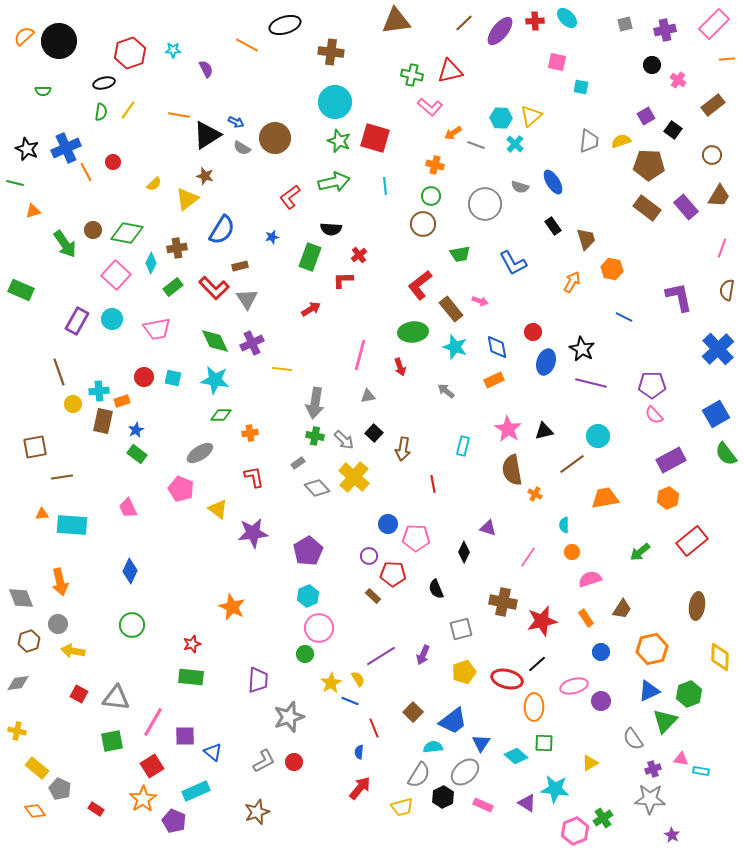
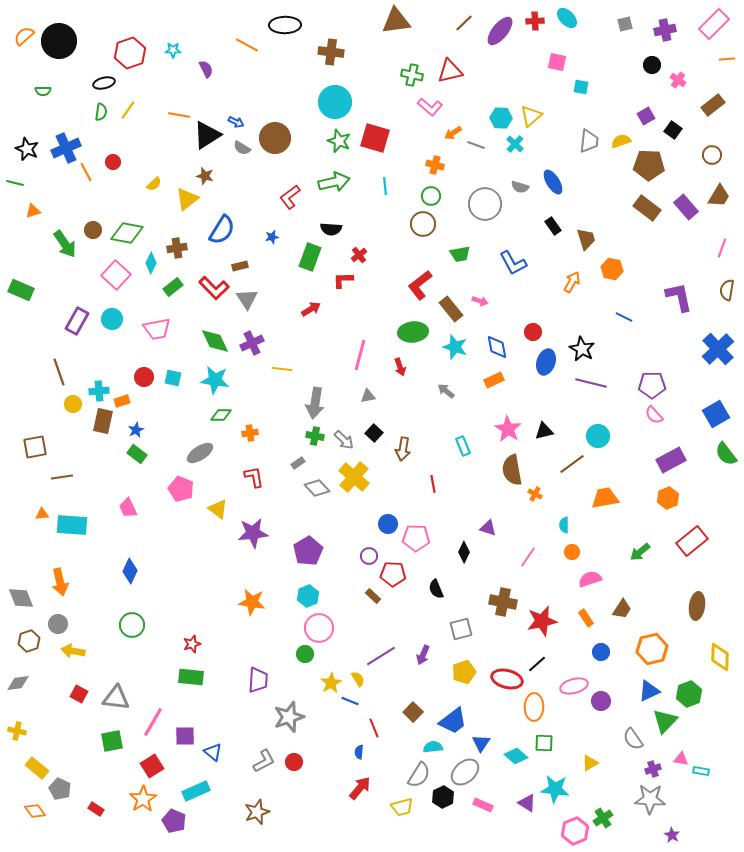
black ellipse at (285, 25): rotated 16 degrees clockwise
cyan rectangle at (463, 446): rotated 36 degrees counterclockwise
orange star at (232, 607): moved 20 px right, 5 px up; rotated 16 degrees counterclockwise
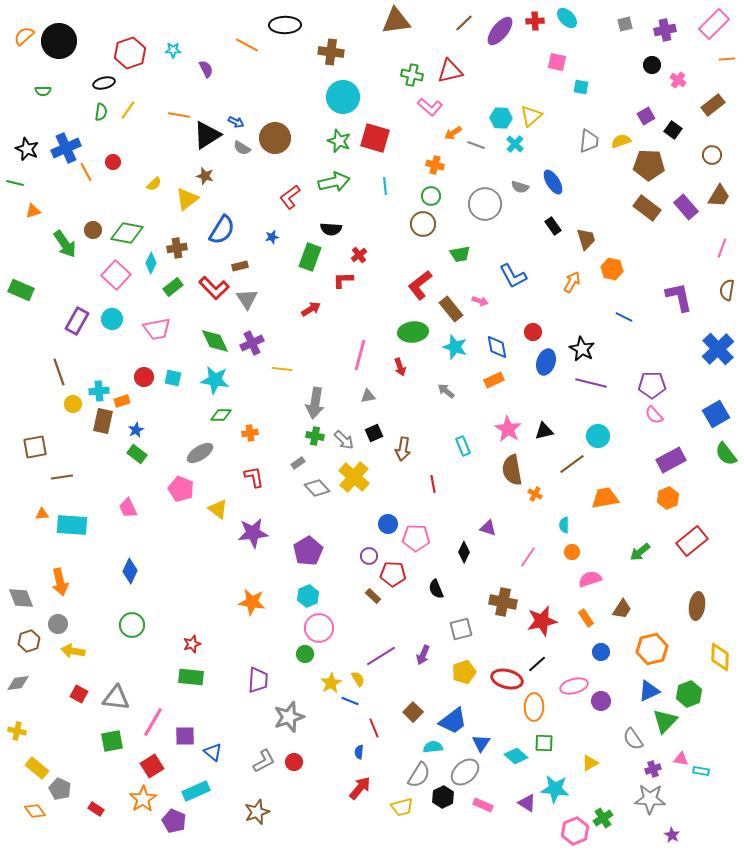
cyan circle at (335, 102): moved 8 px right, 5 px up
blue L-shape at (513, 263): moved 13 px down
black square at (374, 433): rotated 24 degrees clockwise
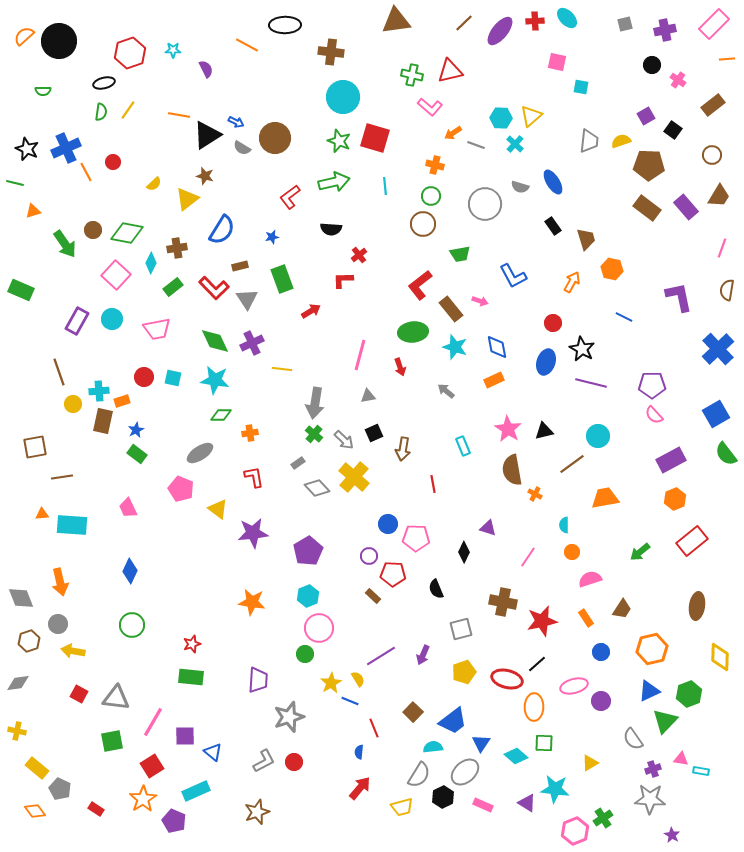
green rectangle at (310, 257): moved 28 px left, 22 px down; rotated 40 degrees counterclockwise
red arrow at (311, 309): moved 2 px down
red circle at (533, 332): moved 20 px right, 9 px up
green cross at (315, 436): moved 1 px left, 2 px up; rotated 30 degrees clockwise
orange hexagon at (668, 498): moved 7 px right, 1 px down
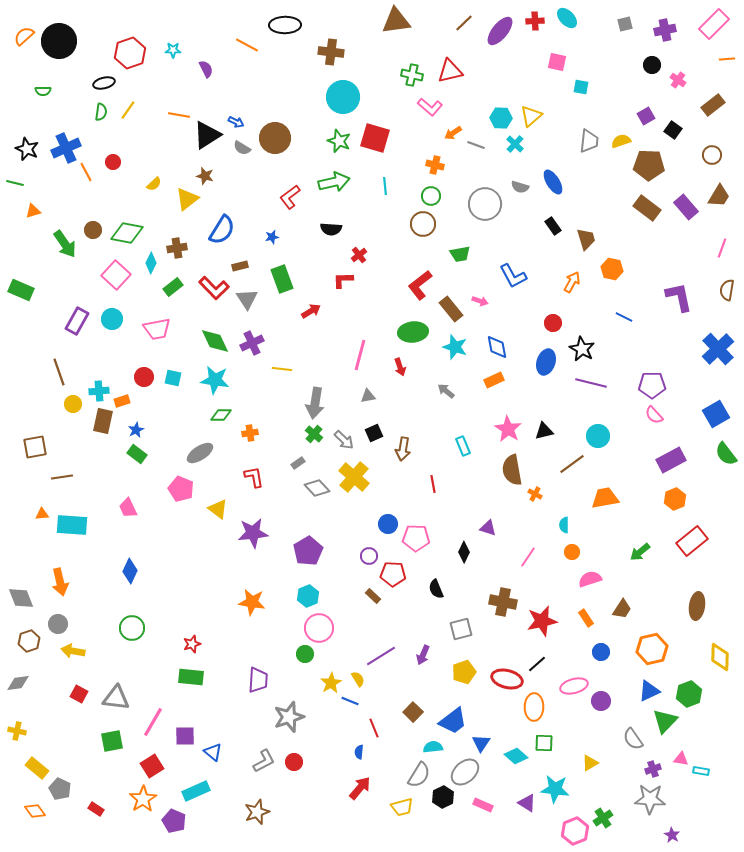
green circle at (132, 625): moved 3 px down
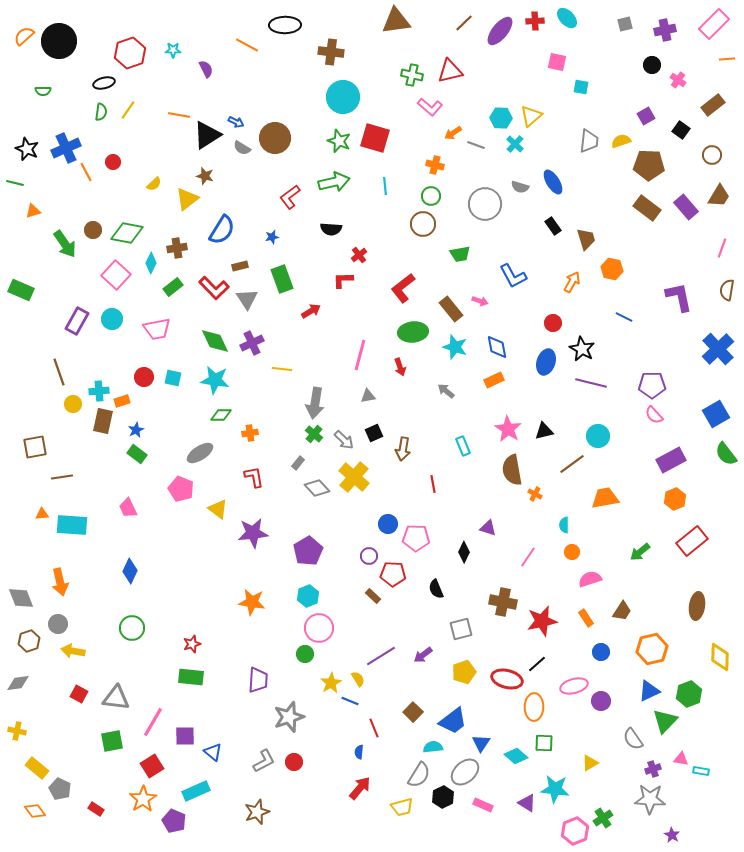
black square at (673, 130): moved 8 px right
red L-shape at (420, 285): moved 17 px left, 3 px down
gray rectangle at (298, 463): rotated 16 degrees counterclockwise
brown trapezoid at (622, 609): moved 2 px down
purple arrow at (423, 655): rotated 30 degrees clockwise
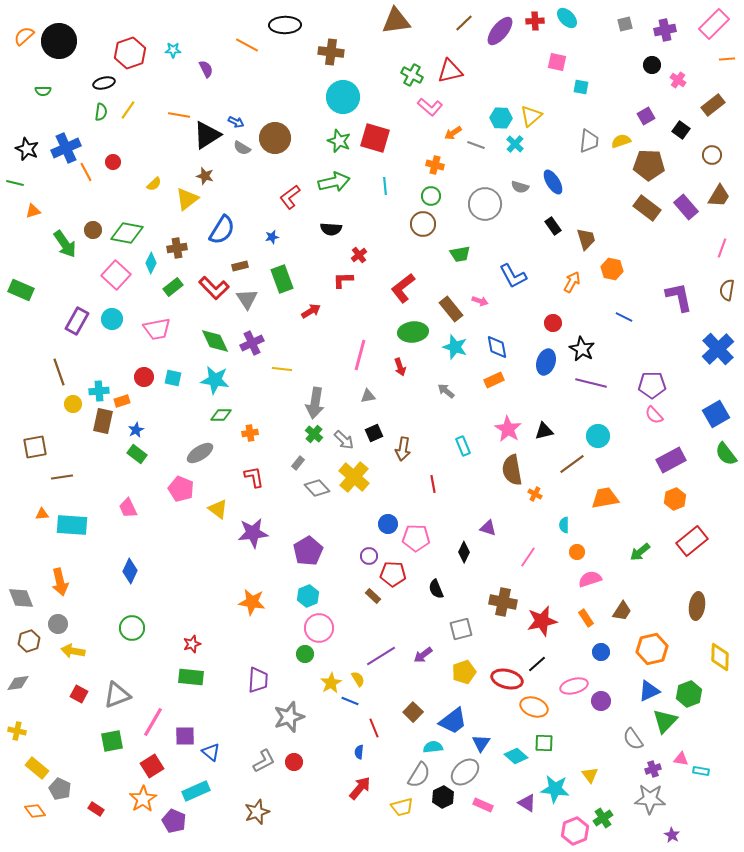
green cross at (412, 75): rotated 15 degrees clockwise
orange circle at (572, 552): moved 5 px right
gray triangle at (116, 698): moved 1 px right, 3 px up; rotated 28 degrees counterclockwise
orange ellipse at (534, 707): rotated 72 degrees counterclockwise
blue triangle at (213, 752): moved 2 px left
yellow triangle at (590, 763): moved 12 px down; rotated 36 degrees counterclockwise
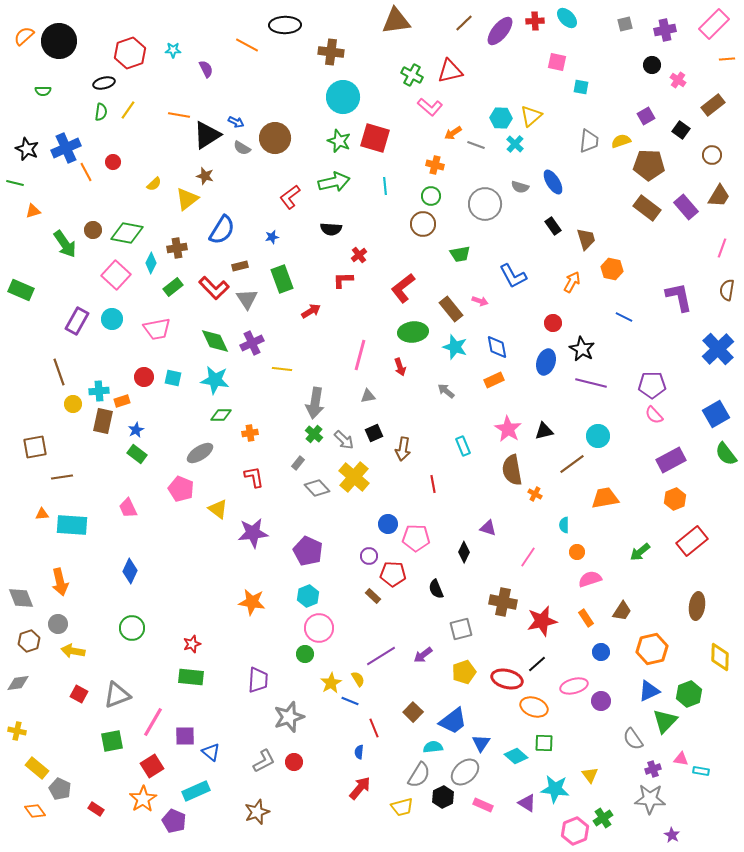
purple pentagon at (308, 551): rotated 16 degrees counterclockwise
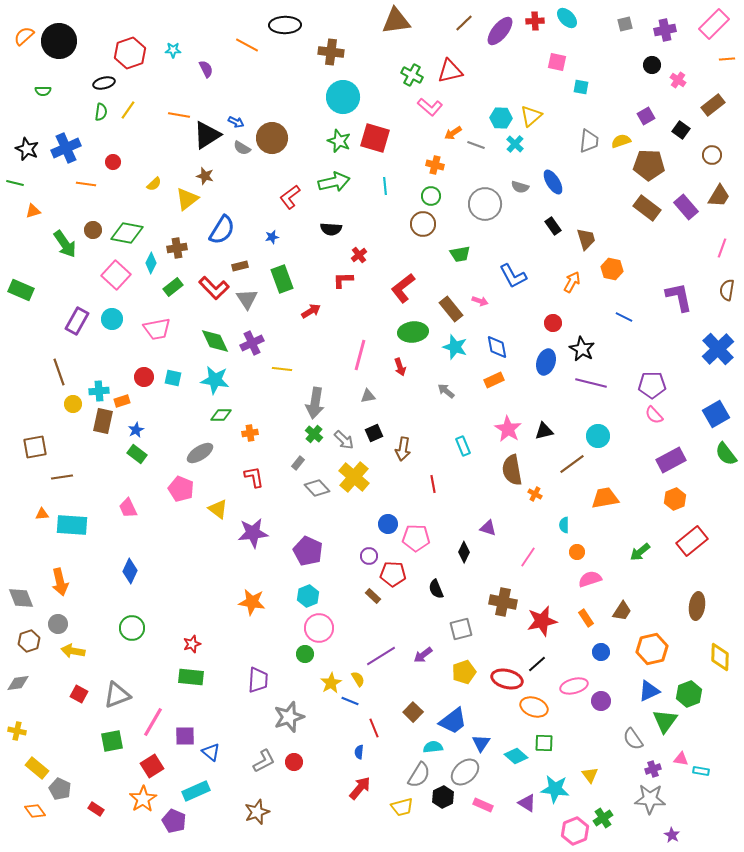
brown circle at (275, 138): moved 3 px left
orange line at (86, 172): moved 12 px down; rotated 54 degrees counterclockwise
green triangle at (665, 721): rotated 8 degrees counterclockwise
